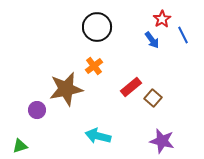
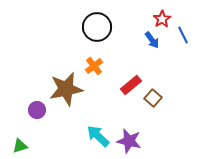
red rectangle: moved 2 px up
cyan arrow: rotated 30 degrees clockwise
purple star: moved 33 px left
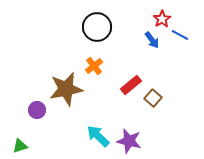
blue line: moved 3 px left; rotated 36 degrees counterclockwise
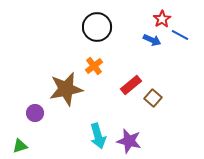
blue arrow: rotated 30 degrees counterclockwise
purple circle: moved 2 px left, 3 px down
cyan arrow: rotated 150 degrees counterclockwise
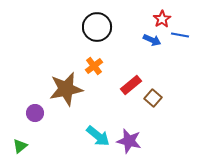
blue line: rotated 18 degrees counterclockwise
cyan arrow: rotated 35 degrees counterclockwise
green triangle: rotated 21 degrees counterclockwise
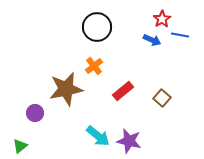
red rectangle: moved 8 px left, 6 px down
brown square: moved 9 px right
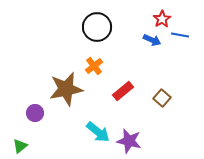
cyan arrow: moved 4 px up
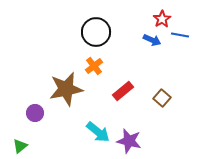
black circle: moved 1 px left, 5 px down
